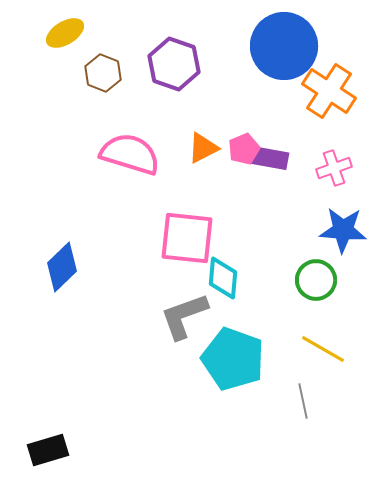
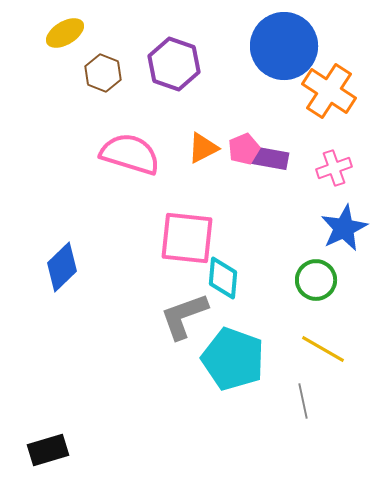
blue star: moved 1 px right, 2 px up; rotated 30 degrees counterclockwise
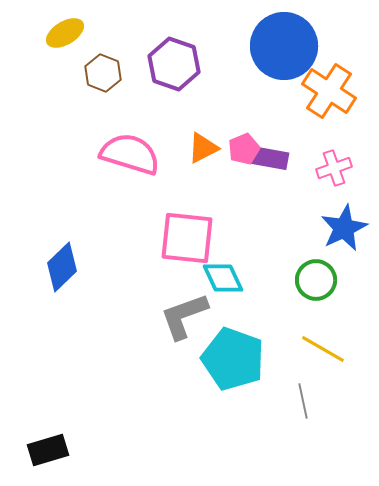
cyan diamond: rotated 30 degrees counterclockwise
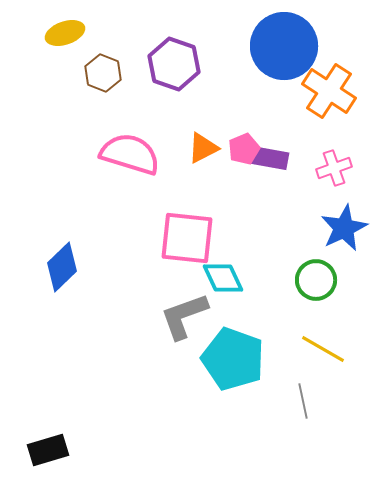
yellow ellipse: rotated 12 degrees clockwise
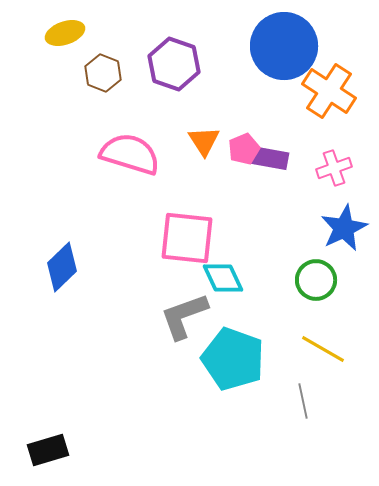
orange triangle: moved 1 px right, 7 px up; rotated 36 degrees counterclockwise
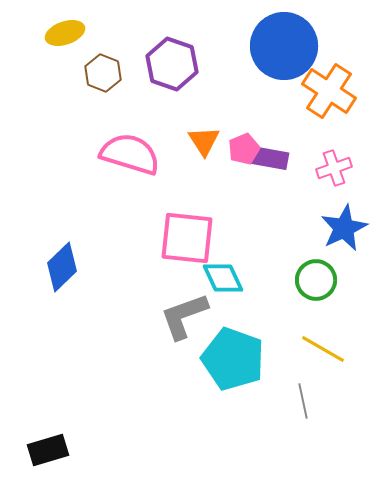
purple hexagon: moved 2 px left
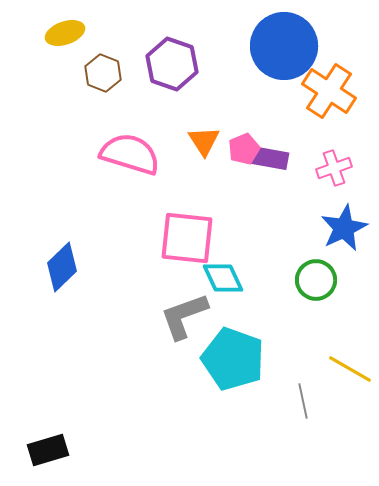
yellow line: moved 27 px right, 20 px down
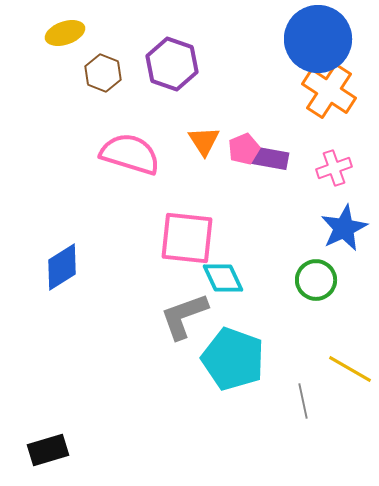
blue circle: moved 34 px right, 7 px up
blue diamond: rotated 12 degrees clockwise
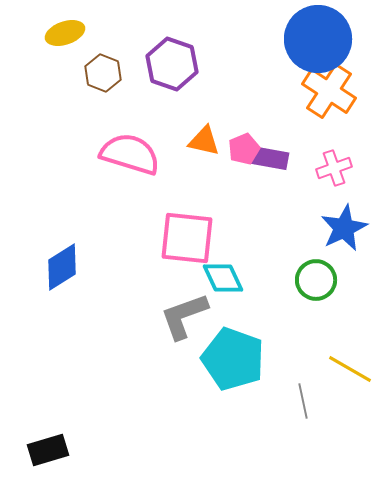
orange triangle: rotated 44 degrees counterclockwise
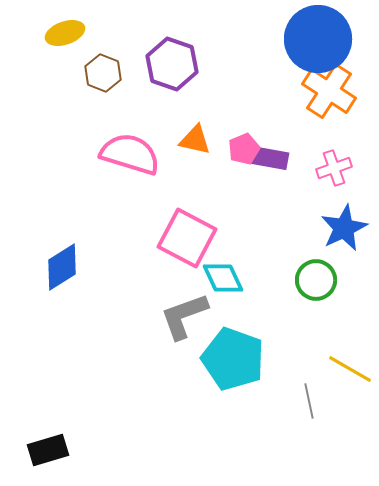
orange triangle: moved 9 px left, 1 px up
pink square: rotated 22 degrees clockwise
gray line: moved 6 px right
